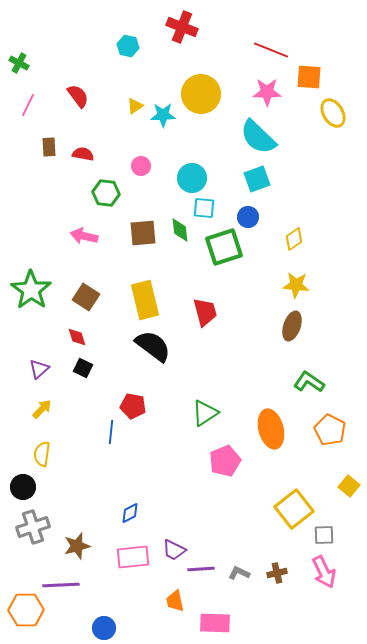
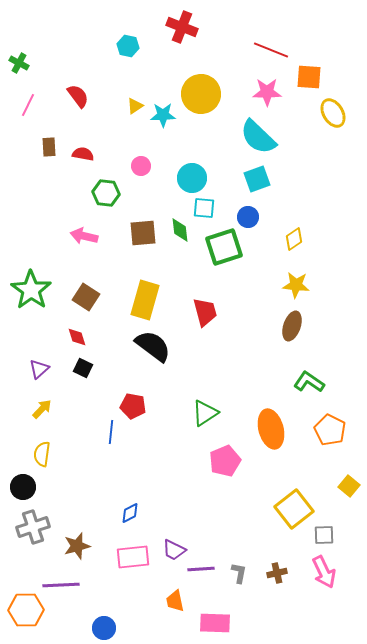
yellow rectangle at (145, 300): rotated 30 degrees clockwise
gray L-shape at (239, 573): rotated 75 degrees clockwise
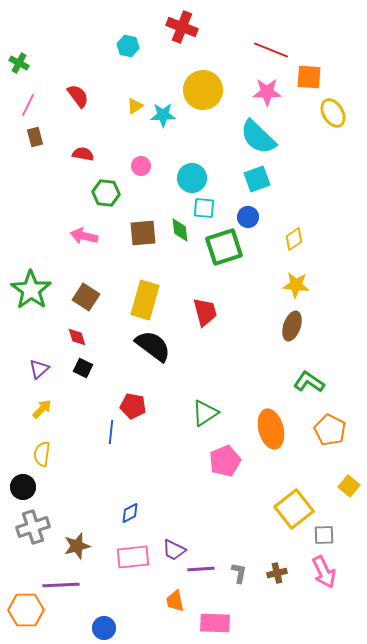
yellow circle at (201, 94): moved 2 px right, 4 px up
brown rectangle at (49, 147): moved 14 px left, 10 px up; rotated 12 degrees counterclockwise
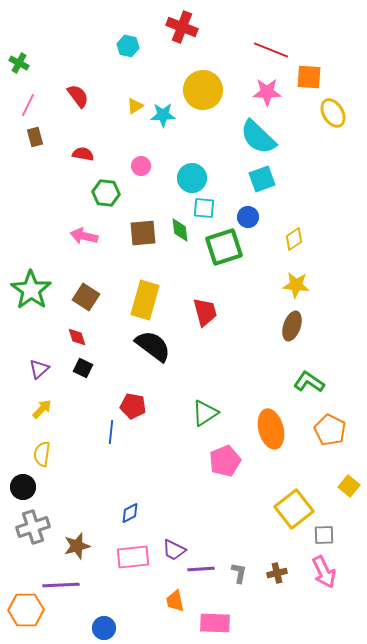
cyan square at (257, 179): moved 5 px right
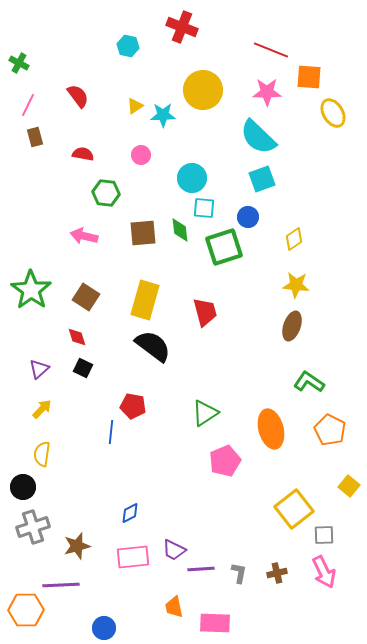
pink circle at (141, 166): moved 11 px up
orange trapezoid at (175, 601): moved 1 px left, 6 px down
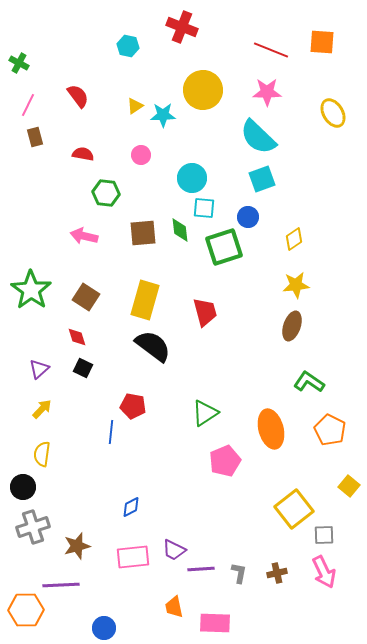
orange square at (309, 77): moved 13 px right, 35 px up
yellow star at (296, 285): rotated 12 degrees counterclockwise
blue diamond at (130, 513): moved 1 px right, 6 px up
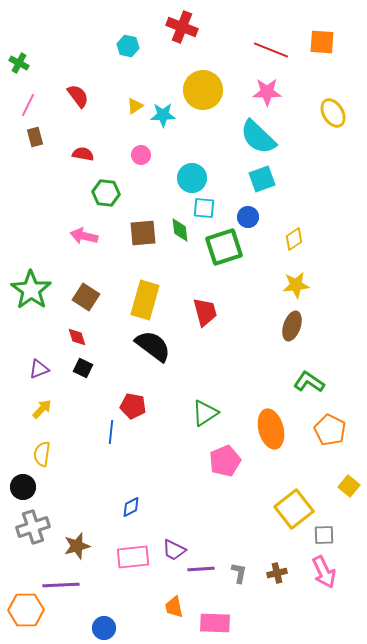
purple triangle at (39, 369): rotated 20 degrees clockwise
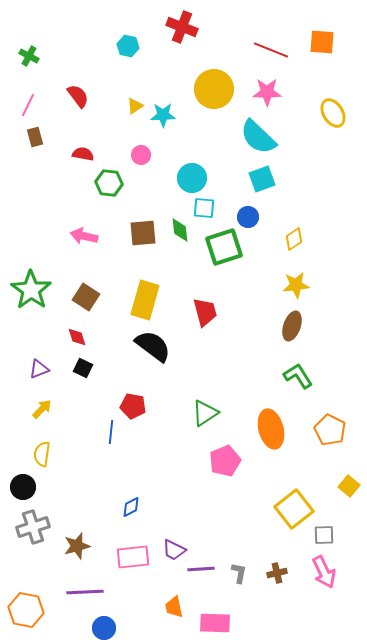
green cross at (19, 63): moved 10 px right, 7 px up
yellow circle at (203, 90): moved 11 px right, 1 px up
green hexagon at (106, 193): moved 3 px right, 10 px up
green L-shape at (309, 382): moved 11 px left, 6 px up; rotated 24 degrees clockwise
purple line at (61, 585): moved 24 px right, 7 px down
orange hexagon at (26, 610): rotated 12 degrees clockwise
